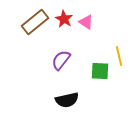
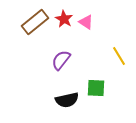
yellow line: rotated 18 degrees counterclockwise
green square: moved 4 px left, 17 px down
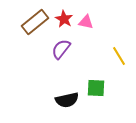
pink triangle: rotated 21 degrees counterclockwise
purple semicircle: moved 11 px up
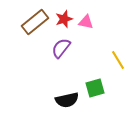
red star: rotated 24 degrees clockwise
purple semicircle: moved 1 px up
yellow line: moved 1 px left, 4 px down
green square: moved 1 px left; rotated 18 degrees counterclockwise
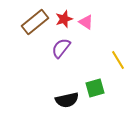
pink triangle: rotated 21 degrees clockwise
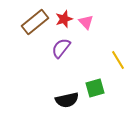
pink triangle: rotated 14 degrees clockwise
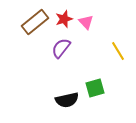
yellow line: moved 9 px up
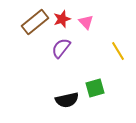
red star: moved 2 px left
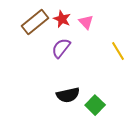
red star: rotated 30 degrees counterclockwise
green square: moved 17 px down; rotated 30 degrees counterclockwise
black semicircle: moved 1 px right, 5 px up
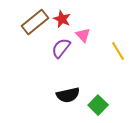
pink triangle: moved 3 px left, 13 px down
green square: moved 3 px right
